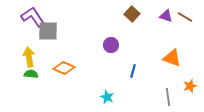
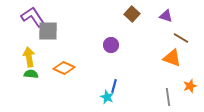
brown line: moved 4 px left, 21 px down
blue line: moved 19 px left, 15 px down
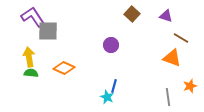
green semicircle: moved 1 px up
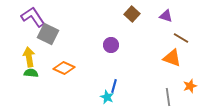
gray square: moved 3 px down; rotated 25 degrees clockwise
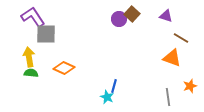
gray square: moved 2 px left; rotated 25 degrees counterclockwise
purple circle: moved 8 px right, 26 px up
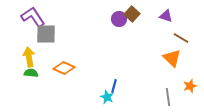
orange triangle: rotated 24 degrees clockwise
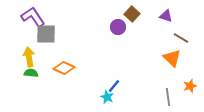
purple circle: moved 1 px left, 8 px down
blue line: rotated 24 degrees clockwise
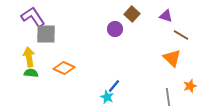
purple circle: moved 3 px left, 2 px down
brown line: moved 3 px up
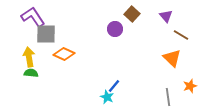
purple triangle: rotated 32 degrees clockwise
orange diamond: moved 14 px up
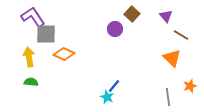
green semicircle: moved 9 px down
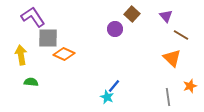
gray square: moved 2 px right, 4 px down
yellow arrow: moved 8 px left, 2 px up
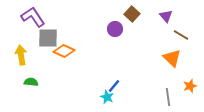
orange diamond: moved 3 px up
